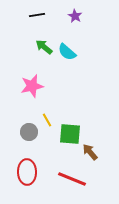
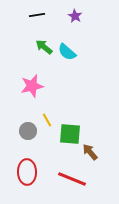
gray circle: moved 1 px left, 1 px up
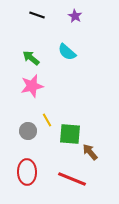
black line: rotated 28 degrees clockwise
green arrow: moved 13 px left, 11 px down
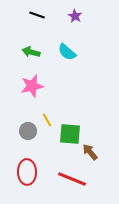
green arrow: moved 6 px up; rotated 24 degrees counterclockwise
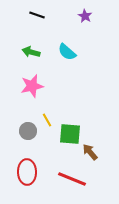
purple star: moved 10 px right
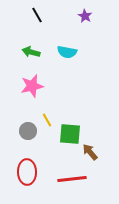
black line: rotated 42 degrees clockwise
cyan semicircle: rotated 30 degrees counterclockwise
red line: rotated 28 degrees counterclockwise
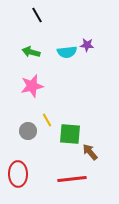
purple star: moved 2 px right, 29 px down; rotated 24 degrees counterclockwise
cyan semicircle: rotated 18 degrees counterclockwise
red ellipse: moved 9 px left, 2 px down
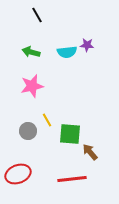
red ellipse: rotated 70 degrees clockwise
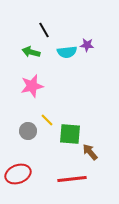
black line: moved 7 px right, 15 px down
yellow line: rotated 16 degrees counterclockwise
